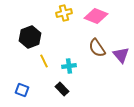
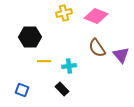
black hexagon: rotated 20 degrees clockwise
yellow line: rotated 64 degrees counterclockwise
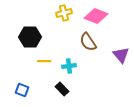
brown semicircle: moved 9 px left, 6 px up
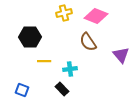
cyan cross: moved 1 px right, 3 px down
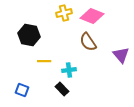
pink diamond: moved 4 px left
black hexagon: moved 1 px left, 2 px up; rotated 10 degrees clockwise
cyan cross: moved 1 px left, 1 px down
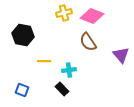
black hexagon: moved 6 px left
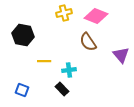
pink diamond: moved 4 px right
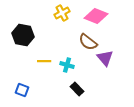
yellow cross: moved 2 px left; rotated 14 degrees counterclockwise
brown semicircle: rotated 18 degrees counterclockwise
purple triangle: moved 16 px left, 3 px down
cyan cross: moved 2 px left, 5 px up; rotated 24 degrees clockwise
black rectangle: moved 15 px right
